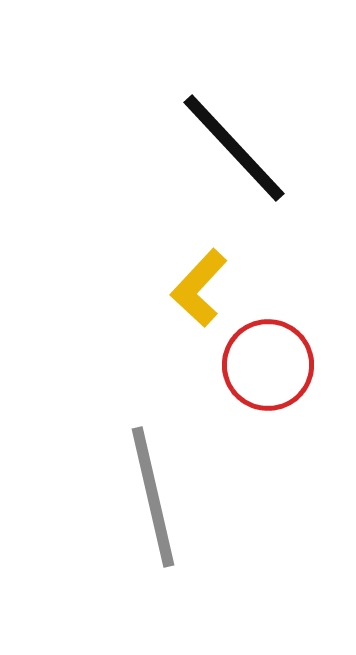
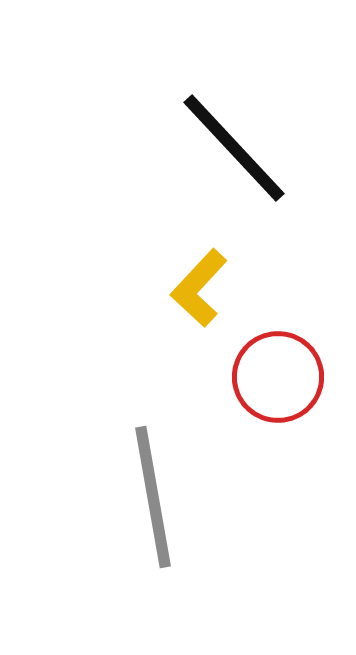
red circle: moved 10 px right, 12 px down
gray line: rotated 3 degrees clockwise
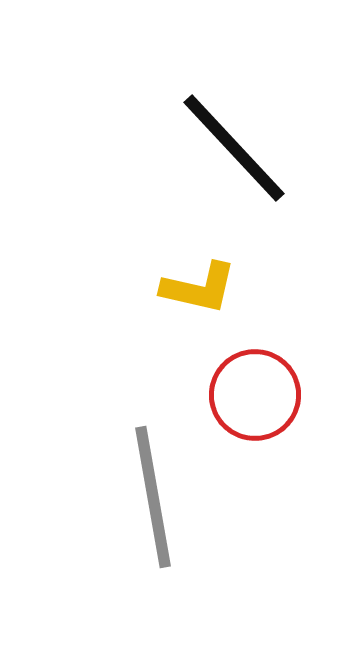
yellow L-shape: rotated 120 degrees counterclockwise
red circle: moved 23 px left, 18 px down
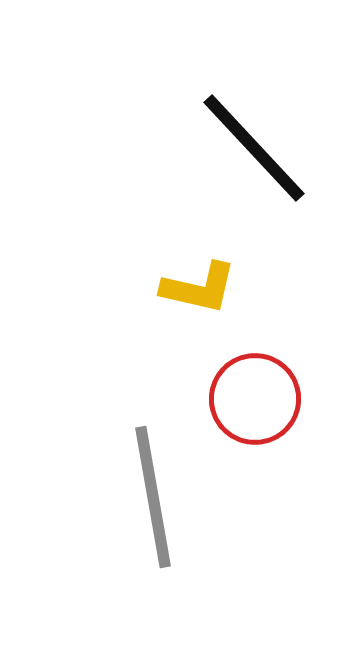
black line: moved 20 px right
red circle: moved 4 px down
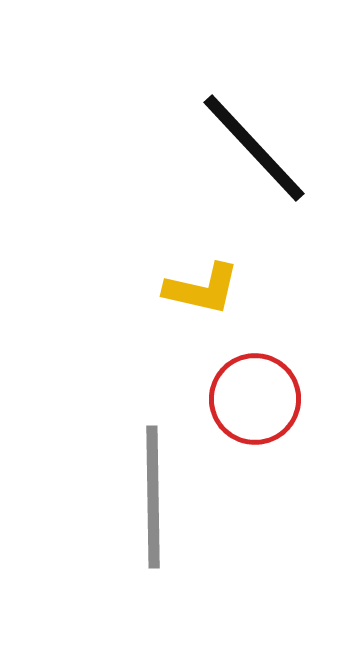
yellow L-shape: moved 3 px right, 1 px down
gray line: rotated 9 degrees clockwise
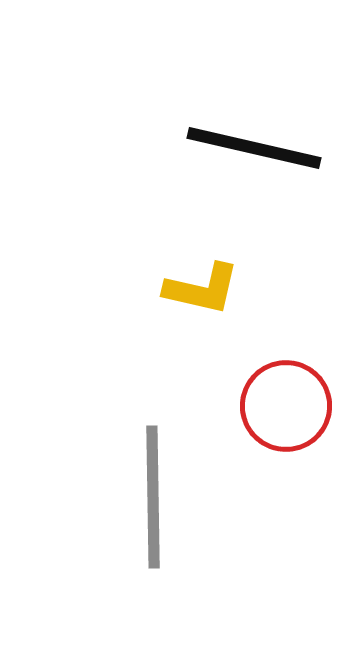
black line: rotated 34 degrees counterclockwise
red circle: moved 31 px right, 7 px down
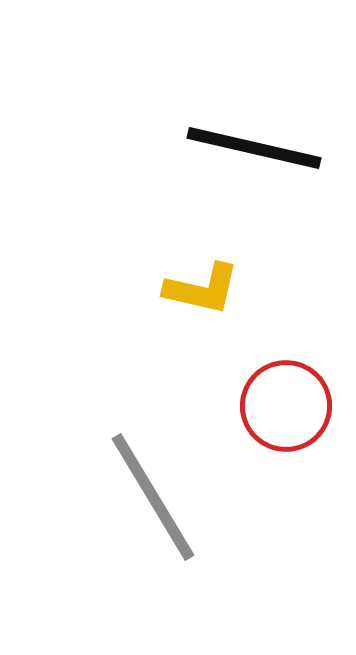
gray line: rotated 30 degrees counterclockwise
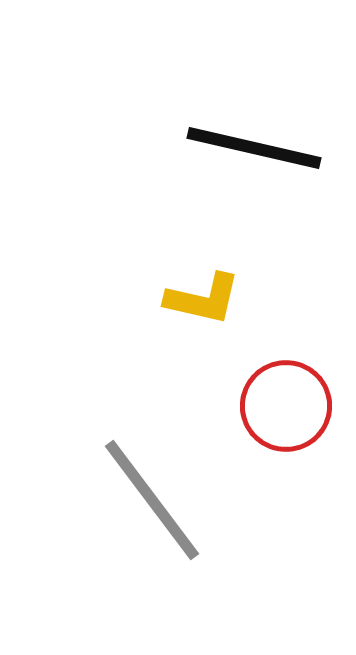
yellow L-shape: moved 1 px right, 10 px down
gray line: moved 1 px left, 3 px down; rotated 6 degrees counterclockwise
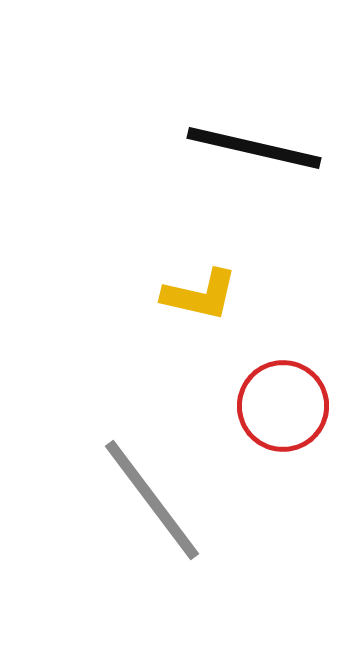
yellow L-shape: moved 3 px left, 4 px up
red circle: moved 3 px left
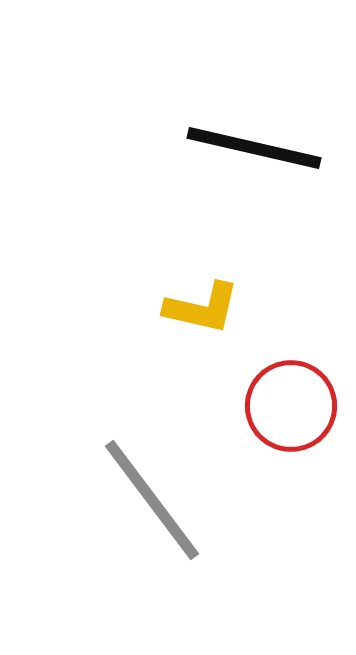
yellow L-shape: moved 2 px right, 13 px down
red circle: moved 8 px right
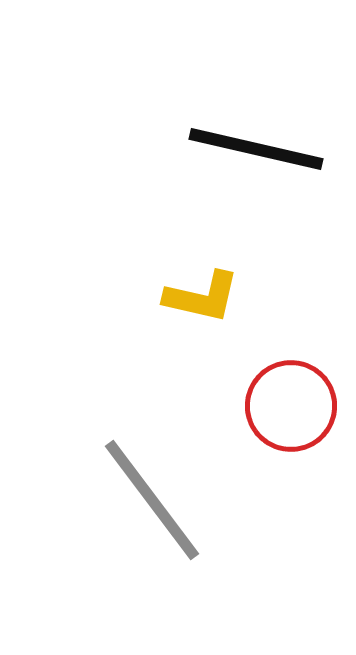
black line: moved 2 px right, 1 px down
yellow L-shape: moved 11 px up
